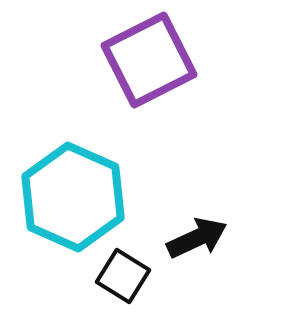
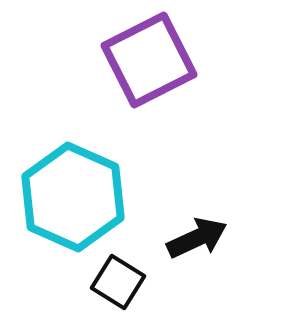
black square: moved 5 px left, 6 px down
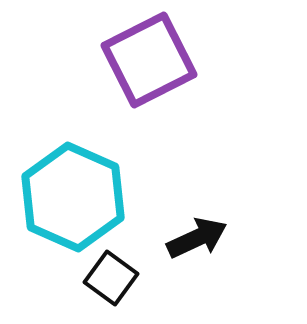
black square: moved 7 px left, 4 px up; rotated 4 degrees clockwise
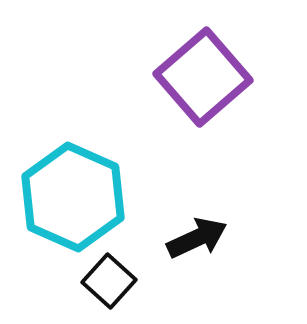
purple square: moved 54 px right, 17 px down; rotated 14 degrees counterclockwise
black square: moved 2 px left, 3 px down; rotated 6 degrees clockwise
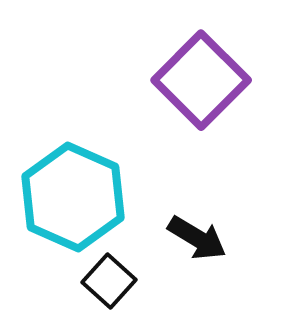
purple square: moved 2 px left, 3 px down; rotated 4 degrees counterclockwise
black arrow: rotated 56 degrees clockwise
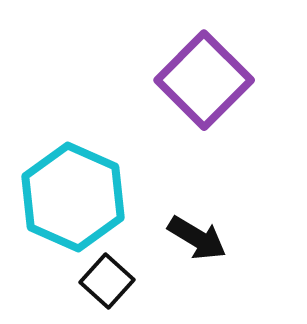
purple square: moved 3 px right
black square: moved 2 px left
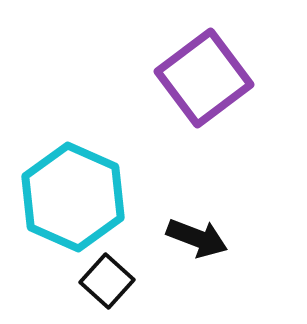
purple square: moved 2 px up; rotated 8 degrees clockwise
black arrow: rotated 10 degrees counterclockwise
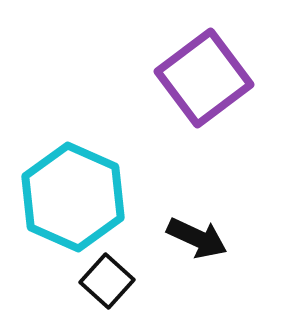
black arrow: rotated 4 degrees clockwise
